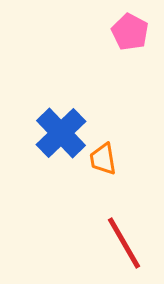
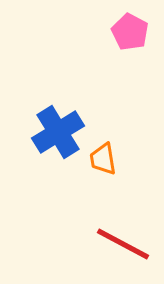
blue cross: moved 3 px left, 1 px up; rotated 12 degrees clockwise
red line: moved 1 px left, 1 px down; rotated 32 degrees counterclockwise
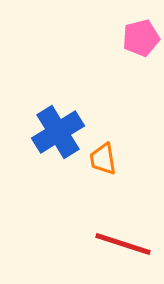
pink pentagon: moved 11 px right, 6 px down; rotated 30 degrees clockwise
red line: rotated 10 degrees counterclockwise
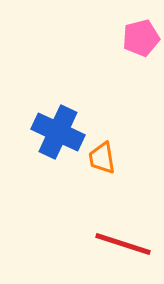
blue cross: rotated 33 degrees counterclockwise
orange trapezoid: moved 1 px left, 1 px up
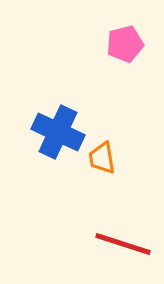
pink pentagon: moved 16 px left, 6 px down
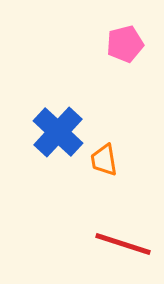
blue cross: rotated 18 degrees clockwise
orange trapezoid: moved 2 px right, 2 px down
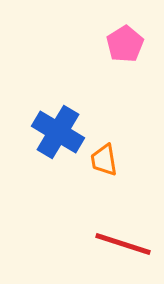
pink pentagon: rotated 18 degrees counterclockwise
blue cross: rotated 12 degrees counterclockwise
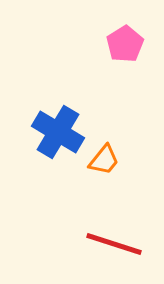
orange trapezoid: rotated 132 degrees counterclockwise
red line: moved 9 px left
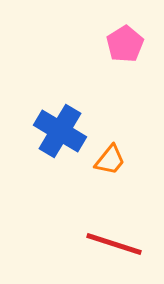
blue cross: moved 2 px right, 1 px up
orange trapezoid: moved 6 px right
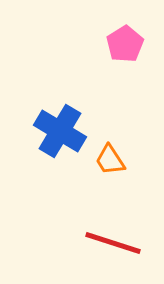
orange trapezoid: rotated 108 degrees clockwise
red line: moved 1 px left, 1 px up
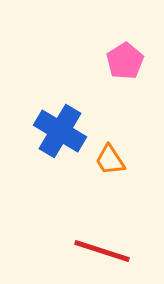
pink pentagon: moved 17 px down
red line: moved 11 px left, 8 px down
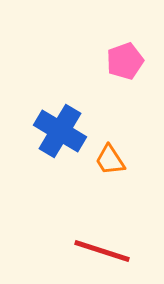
pink pentagon: rotated 12 degrees clockwise
